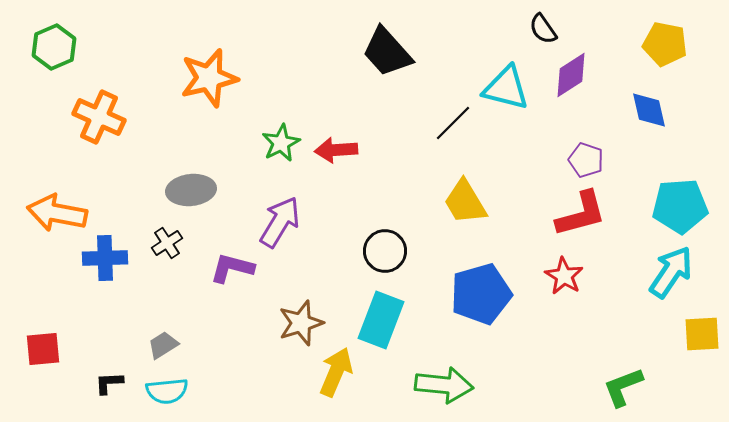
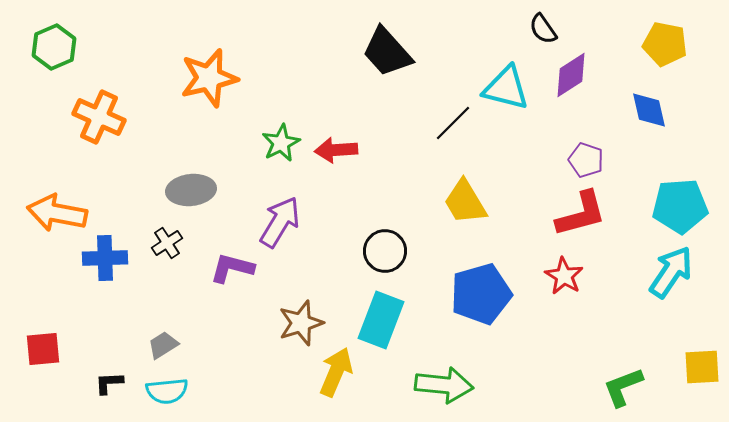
yellow square: moved 33 px down
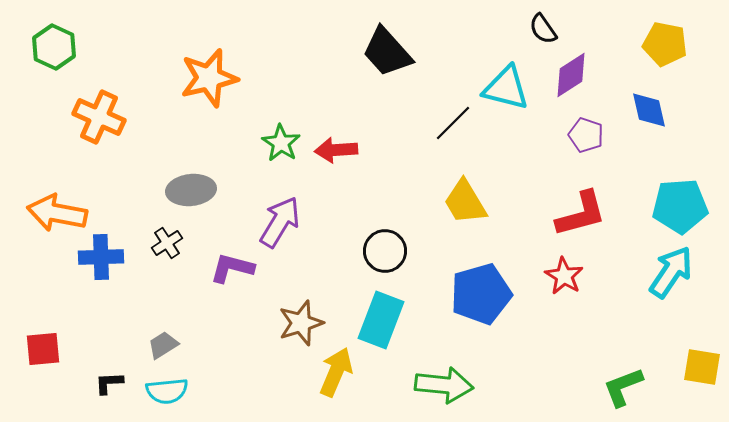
green hexagon: rotated 12 degrees counterclockwise
green star: rotated 12 degrees counterclockwise
purple pentagon: moved 25 px up
blue cross: moved 4 px left, 1 px up
yellow square: rotated 12 degrees clockwise
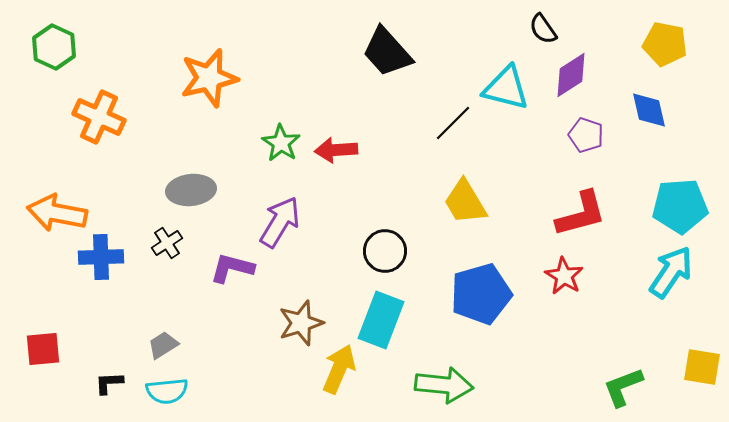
yellow arrow: moved 3 px right, 3 px up
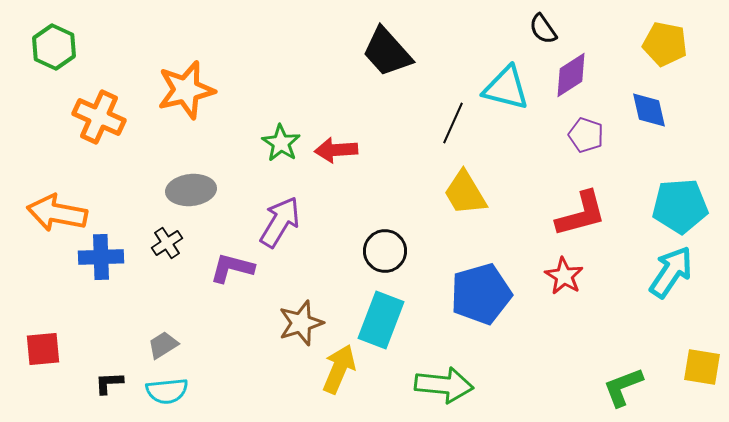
orange star: moved 23 px left, 12 px down
black line: rotated 21 degrees counterclockwise
yellow trapezoid: moved 9 px up
